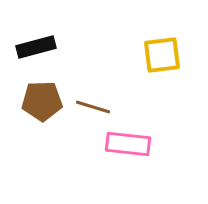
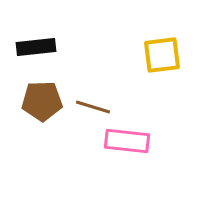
black rectangle: rotated 9 degrees clockwise
pink rectangle: moved 1 px left, 3 px up
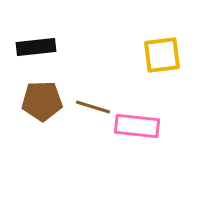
pink rectangle: moved 10 px right, 15 px up
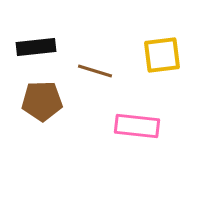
brown line: moved 2 px right, 36 px up
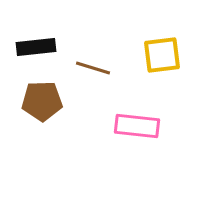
brown line: moved 2 px left, 3 px up
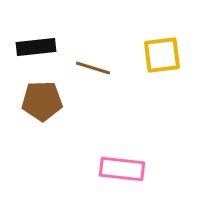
pink rectangle: moved 15 px left, 43 px down
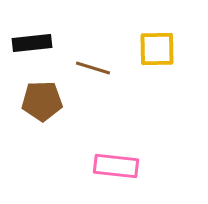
black rectangle: moved 4 px left, 4 px up
yellow square: moved 5 px left, 6 px up; rotated 6 degrees clockwise
pink rectangle: moved 6 px left, 3 px up
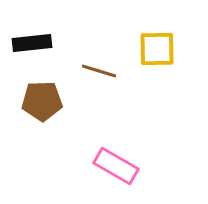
brown line: moved 6 px right, 3 px down
pink rectangle: rotated 24 degrees clockwise
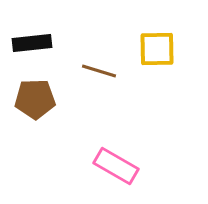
brown pentagon: moved 7 px left, 2 px up
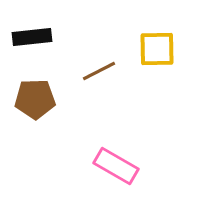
black rectangle: moved 6 px up
brown line: rotated 44 degrees counterclockwise
